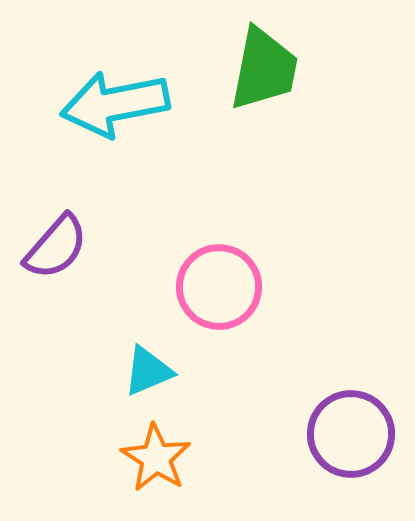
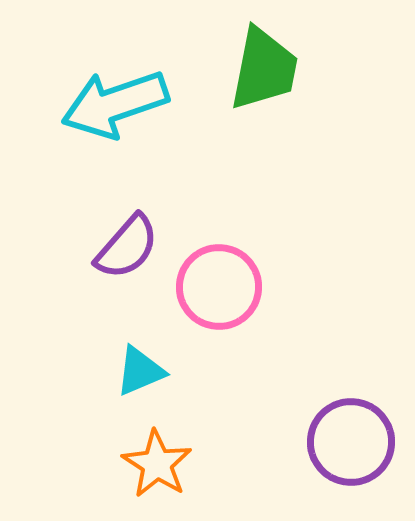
cyan arrow: rotated 8 degrees counterclockwise
purple semicircle: moved 71 px right
cyan triangle: moved 8 px left
purple circle: moved 8 px down
orange star: moved 1 px right, 6 px down
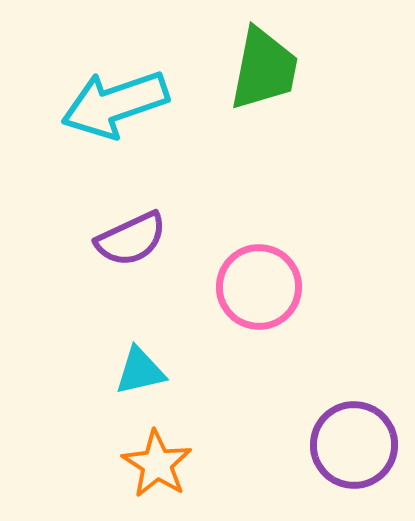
purple semicircle: moved 4 px right, 8 px up; rotated 24 degrees clockwise
pink circle: moved 40 px right
cyan triangle: rotated 10 degrees clockwise
purple circle: moved 3 px right, 3 px down
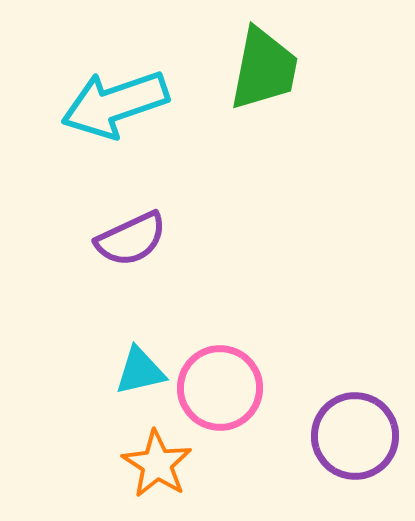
pink circle: moved 39 px left, 101 px down
purple circle: moved 1 px right, 9 px up
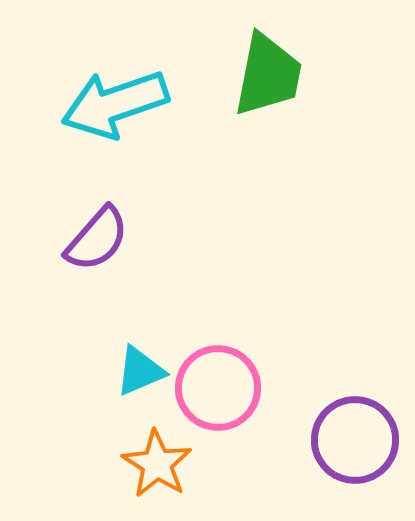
green trapezoid: moved 4 px right, 6 px down
purple semicircle: moved 34 px left; rotated 24 degrees counterclockwise
cyan triangle: rotated 10 degrees counterclockwise
pink circle: moved 2 px left
purple circle: moved 4 px down
